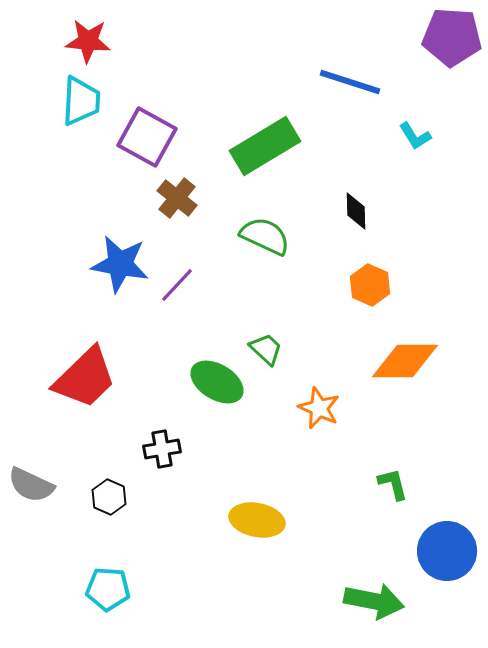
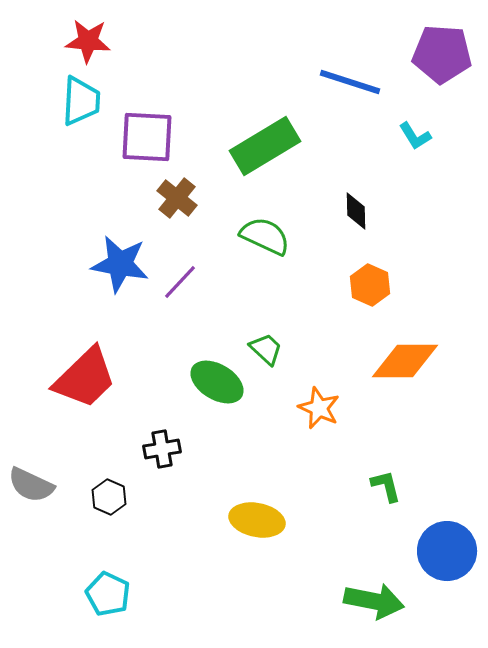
purple pentagon: moved 10 px left, 17 px down
purple square: rotated 26 degrees counterclockwise
purple line: moved 3 px right, 3 px up
green L-shape: moved 7 px left, 2 px down
cyan pentagon: moved 5 px down; rotated 21 degrees clockwise
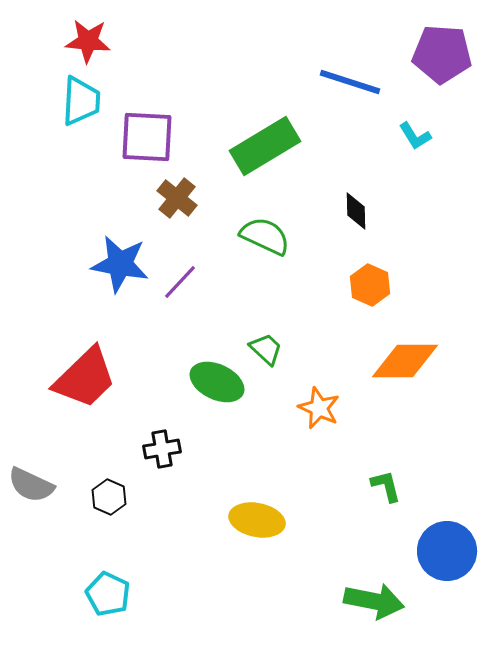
green ellipse: rotated 6 degrees counterclockwise
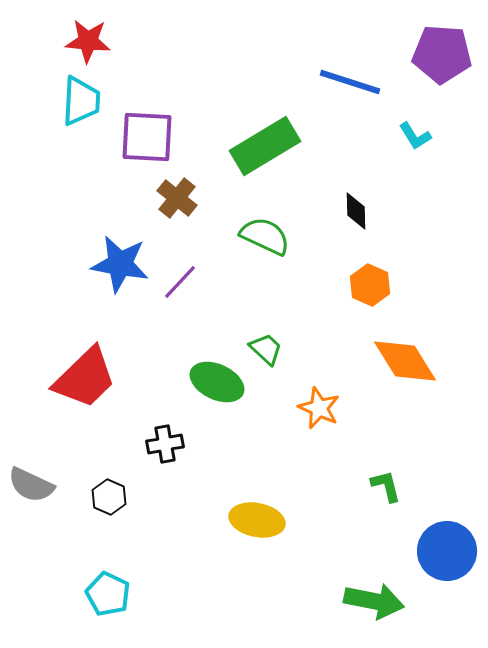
orange diamond: rotated 58 degrees clockwise
black cross: moved 3 px right, 5 px up
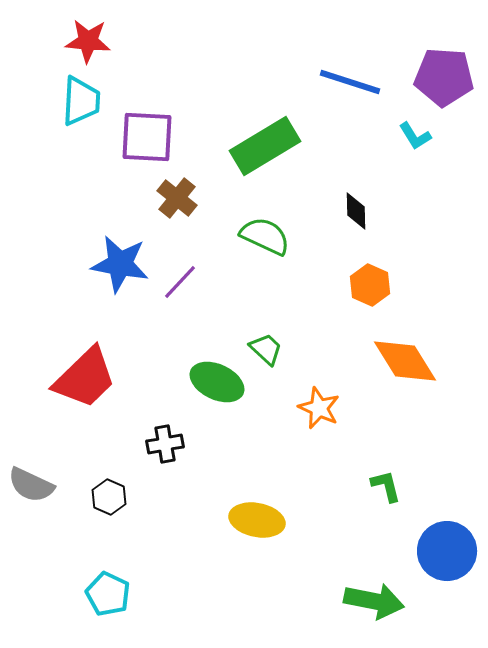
purple pentagon: moved 2 px right, 23 px down
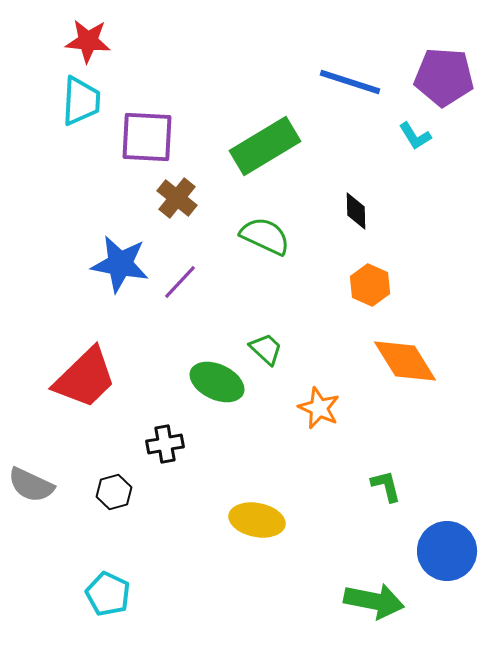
black hexagon: moved 5 px right, 5 px up; rotated 20 degrees clockwise
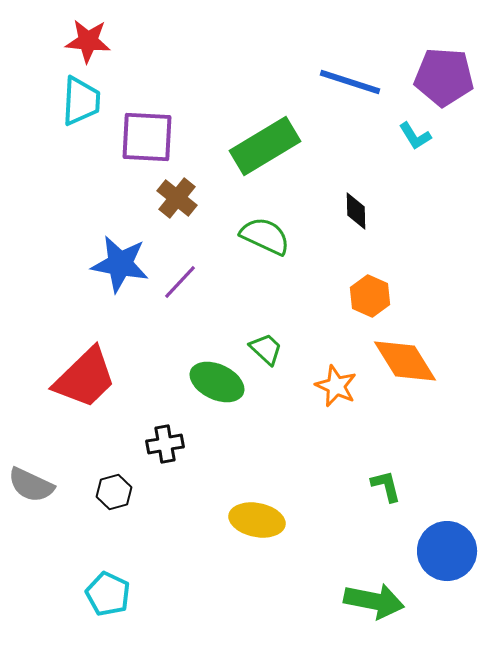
orange hexagon: moved 11 px down
orange star: moved 17 px right, 22 px up
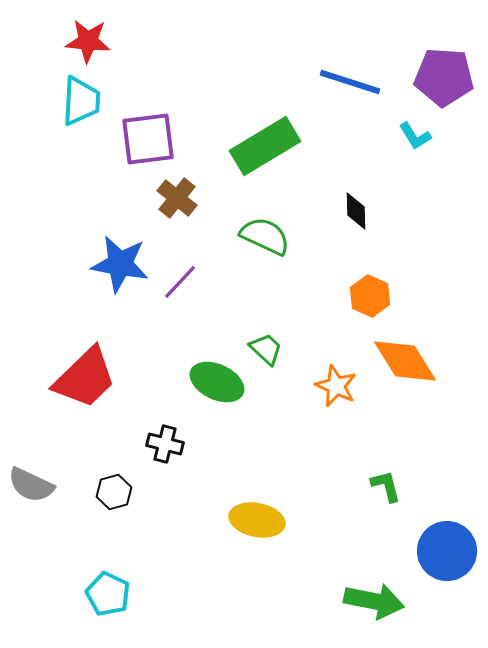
purple square: moved 1 px right, 2 px down; rotated 10 degrees counterclockwise
black cross: rotated 24 degrees clockwise
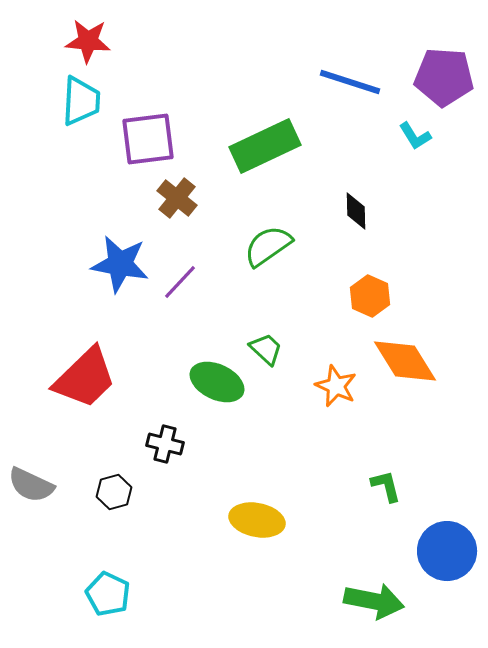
green rectangle: rotated 6 degrees clockwise
green semicircle: moved 3 px right, 10 px down; rotated 60 degrees counterclockwise
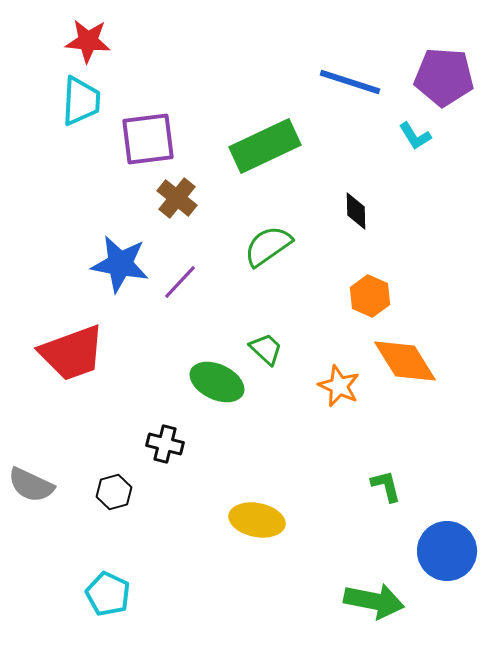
red trapezoid: moved 13 px left, 25 px up; rotated 24 degrees clockwise
orange star: moved 3 px right
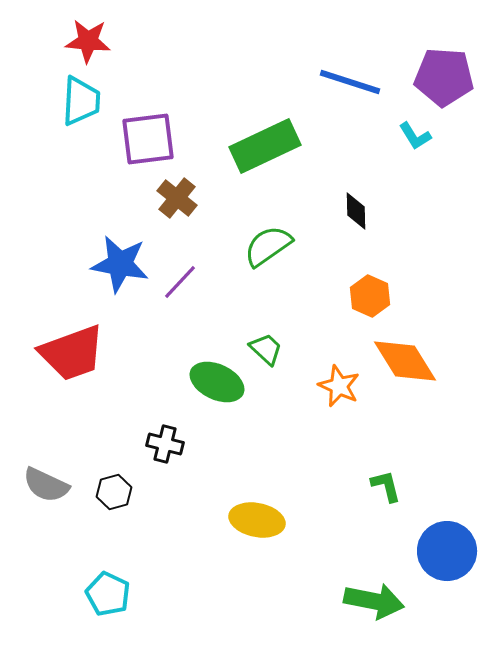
gray semicircle: moved 15 px right
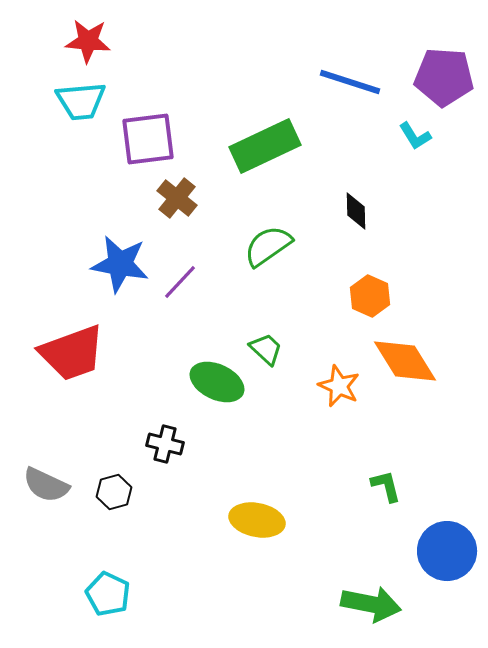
cyan trapezoid: rotated 82 degrees clockwise
green arrow: moved 3 px left, 3 px down
